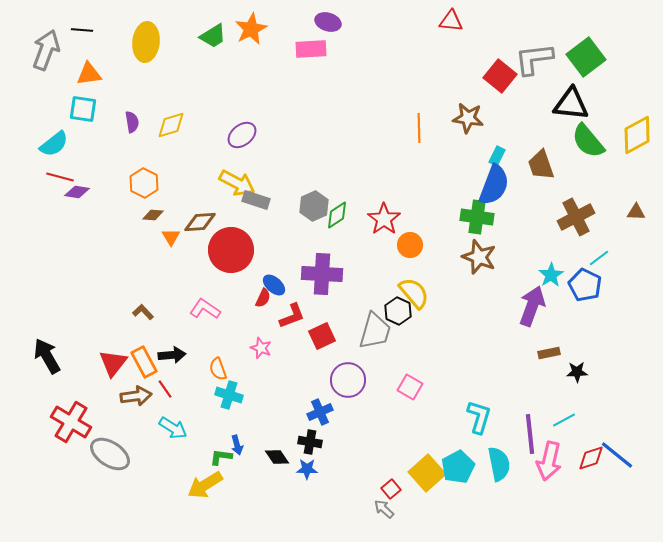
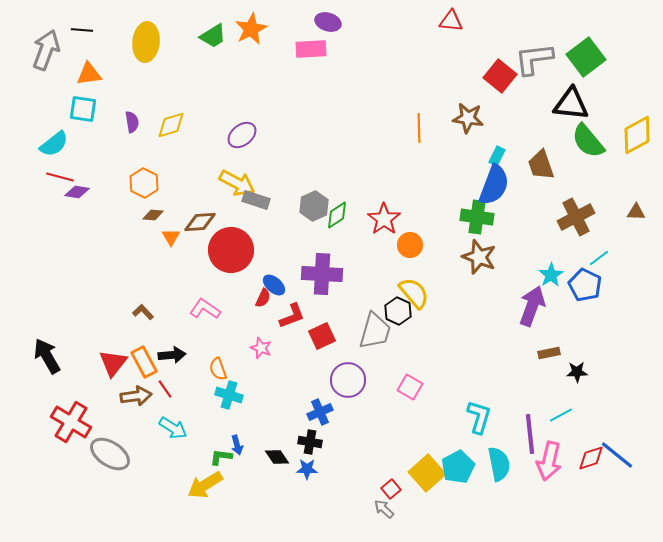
cyan line at (564, 420): moved 3 px left, 5 px up
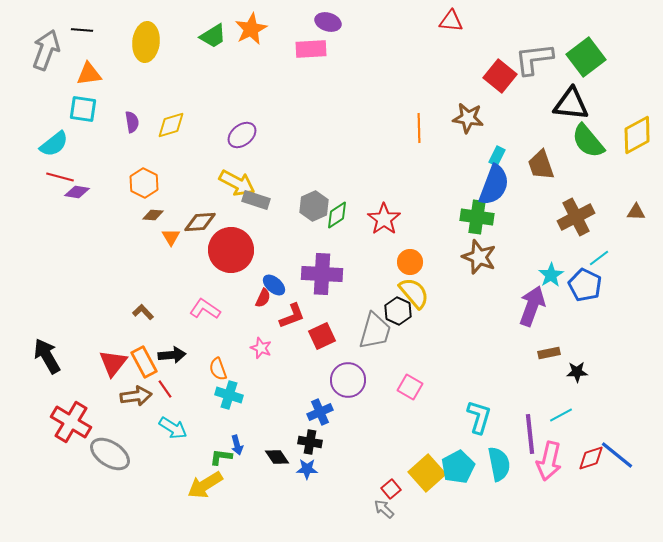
orange circle at (410, 245): moved 17 px down
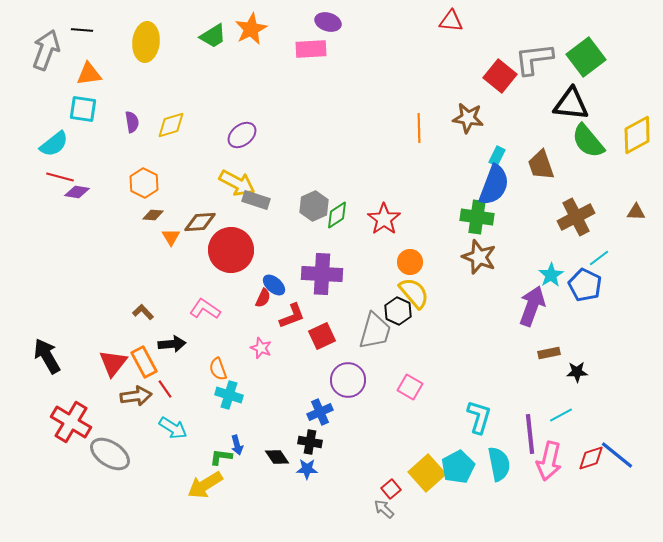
black arrow at (172, 355): moved 11 px up
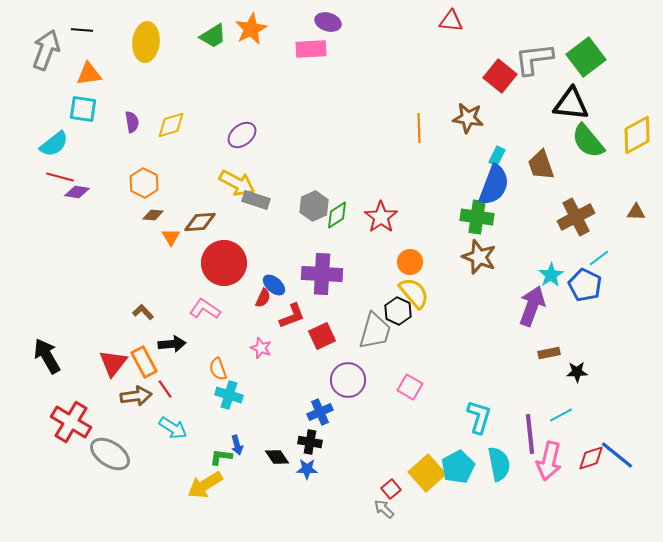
red star at (384, 219): moved 3 px left, 2 px up
red circle at (231, 250): moved 7 px left, 13 px down
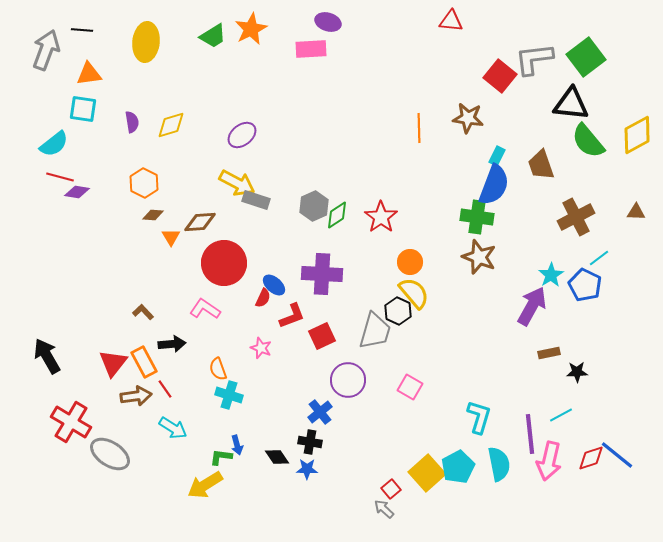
purple arrow at (532, 306): rotated 9 degrees clockwise
blue cross at (320, 412): rotated 15 degrees counterclockwise
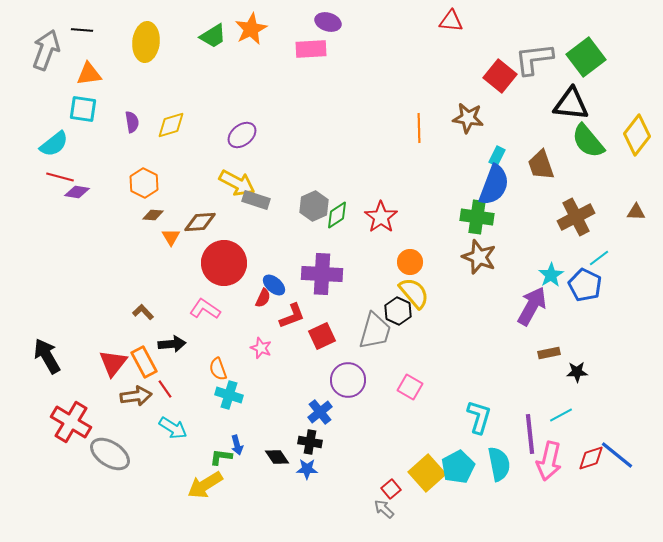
yellow diamond at (637, 135): rotated 24 degrees counterclockwise
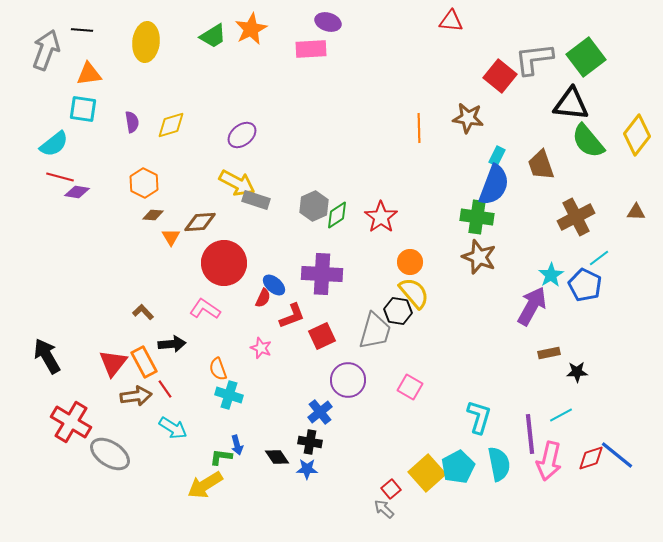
black hexagon at (398, 311): rotated 16 degrees counterclockwise
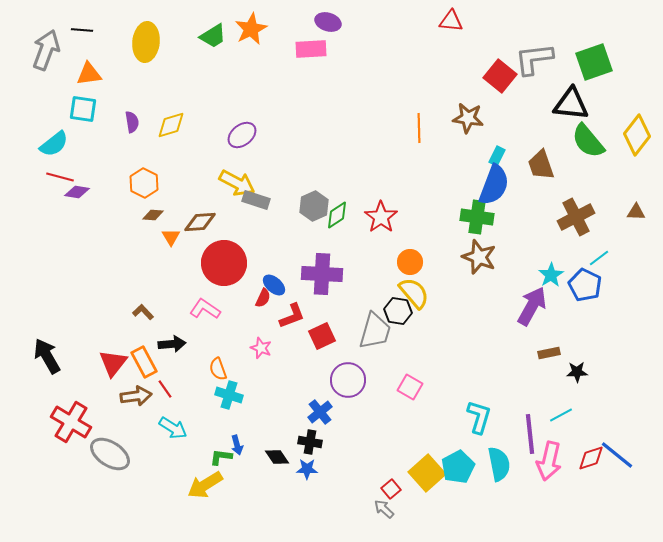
green square at (586, 57): moved 8 px right, 5 px down; rotated 18 degrees clockwise
